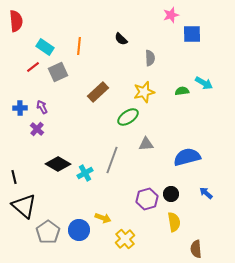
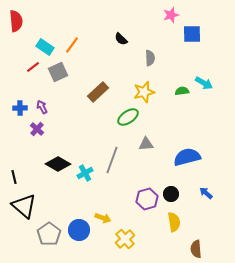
orange line: moved 7 px left, 1 px up; rotated 30 degrees clockwise
gray pentagon: moved 1 px right, 2 px down
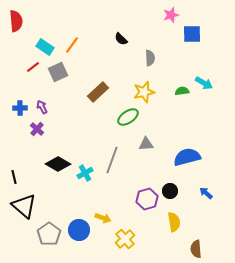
black circle: moved 1 px left, 3 px up
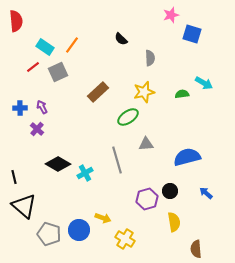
blue square: rotated 18 degrees clockwise
green semicircle: moved 3 px down
gray line: moved 5 px right; rotated 36 degrees counterclockwise
gray pentagon: rotated 20 degrees counterclockwise
yellow cross: rotated 18 degrees counterclockwise
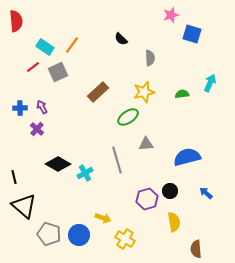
cyan arrow: moved 6 px right; rotated 96 degrees counterclockwise
blue circle: moved 5 px down
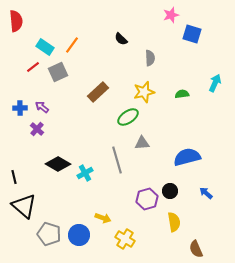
cyan arrow: moved 5 px right
purple arrow: rotated 24 degrees counterclockwise
gray triangle: moved 4 px left, 1 px up
brown semicircle: rotated 18 degrees counterclockwise
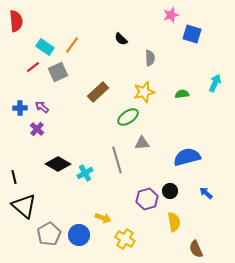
gray pentagon: rotated 25 degrees clockwise
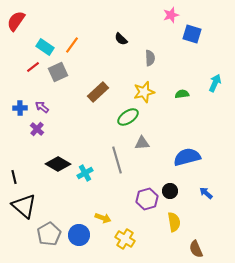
red semicircle: rotated 140 degrees counterclockwise
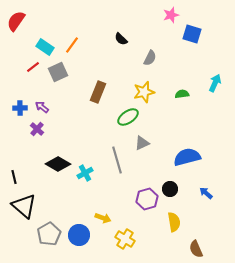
gray semicircle: rotated 28 degrees clockwise
brown rectangle: rotated 25 degrees counterclockwise
gray triangle: rotated 21 degrees counterclockwise
black circle: moved 2 px up
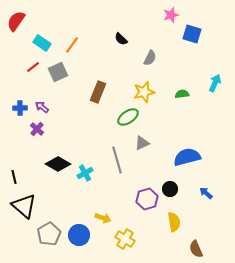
cyan rectangle: moved 3 px left, 4 px up
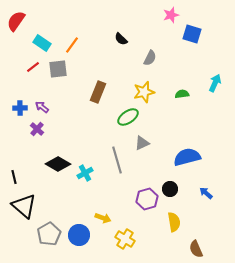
gray square: moved 3 px up; rotated 18 degrees clockwise
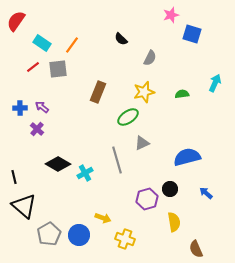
yellow cross: rotated 12 degrees counterclockwise
